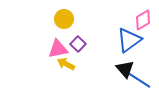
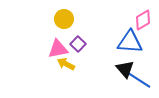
blue triangle: moved 1 px right, 2 px down; rotated 40 degrees clockwise
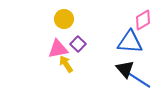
yellow arrow: rotated 30 degrees clockwise
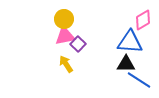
pink triangle: moved 7 px right, 13 px up
black triangle: moved 1 px right, 5 px up; rotated 48 degrees counterclockwise
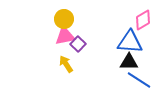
black triangle: moved 3 px right, 2 px up
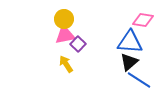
pink diamond: rotated 40 degrees clockwise
pink triangle: moved 1 px up
black triangle: rotated 42 degrees counterclockwise
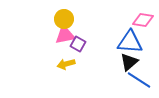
purple square: rotated 14 degrees counterclockwise
yellow arrow: rotated 72 degrees counterclockwise
